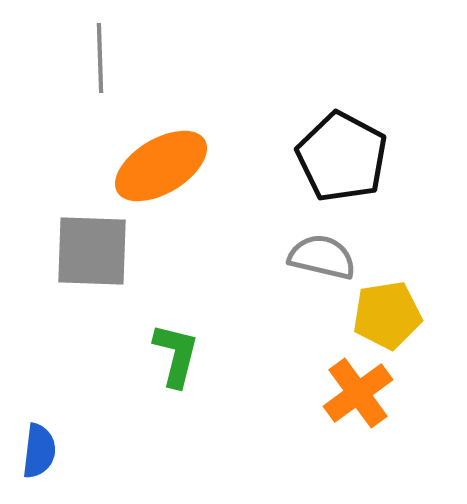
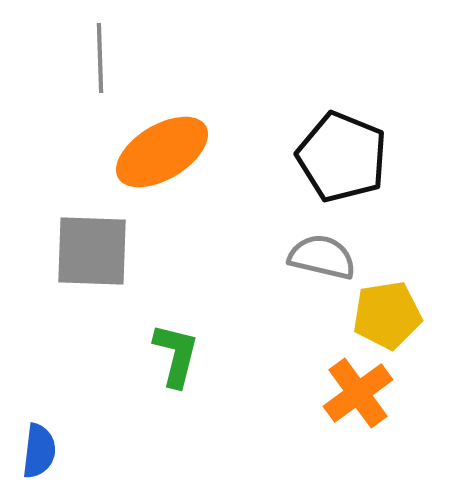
black pentagon: rotated 6 degrees counterclockwise
orange ellipse: moved 1 px right, 14 px up
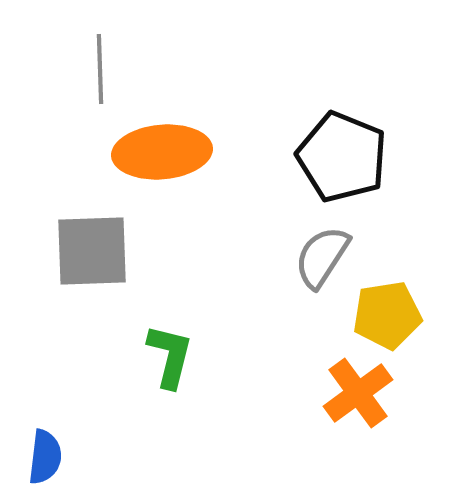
gray line: moved 11 px down
orange ellipse: rotated 26 degrees clockwise
gray square: rotated 4 degrees counterclockwise
gray semicircle: rotated 70 degrees counterclockwise
green L-shape: moved 6 px left, 1 px down
blue semicircle: moved 6 px right, 6 px down
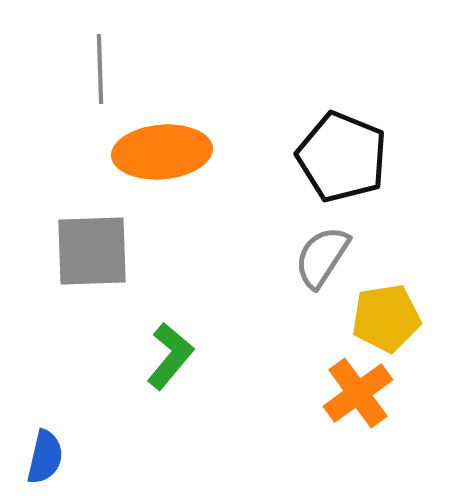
yellow pentagon: moved 1 px left, 3 px down
green L-shape: rotated 26 degrees clockwise
blue semicircle: rotated 6 degrees clockwise
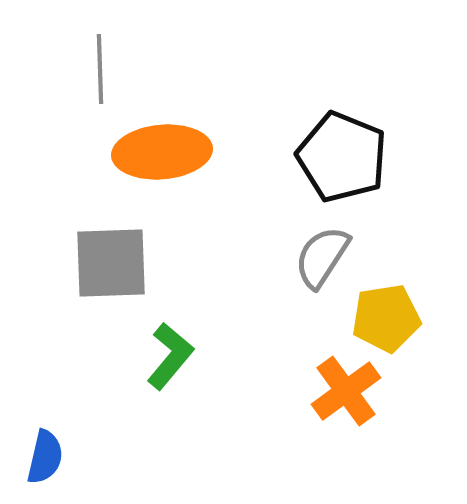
gray square: moved 19 px right, 12 px down
orange cross: moved 12 px left, 2 px up
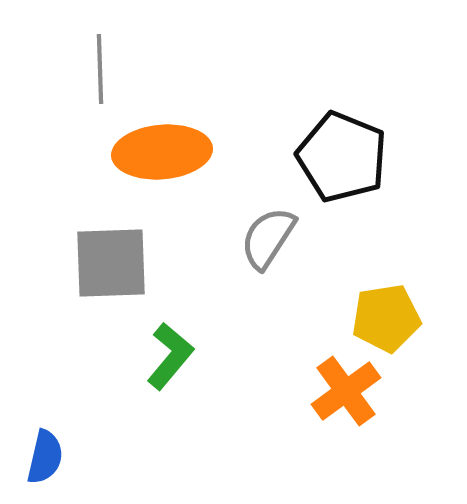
gray semicircle: moved 54 px left, 19 px up
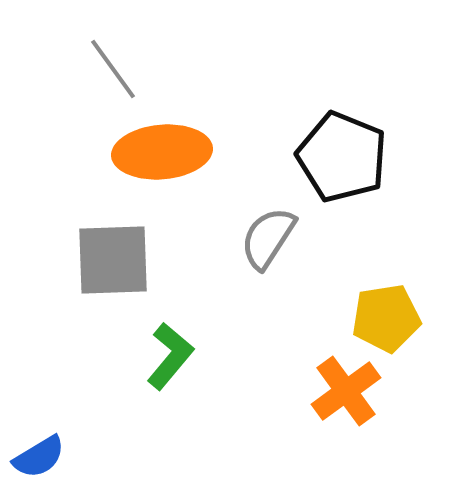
gray line: moved 13 px right; rotated 34 degrees counterclockwise
gray square: moved 2 px right, 3 px up
blue semicircle: moved 6 px left; rotated 46 degrees clockwise
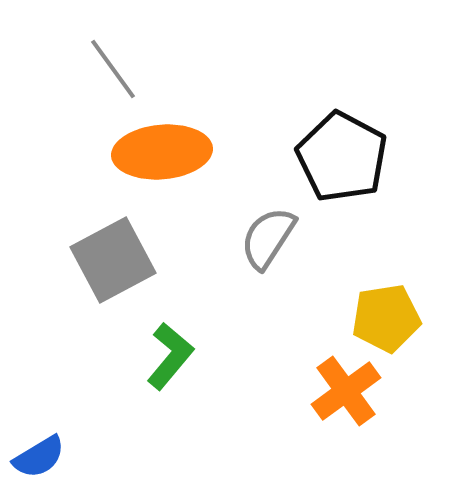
black pentagon: rotated 6 degrees clockwise
gray square: rotated 26 degrees counterclockwise
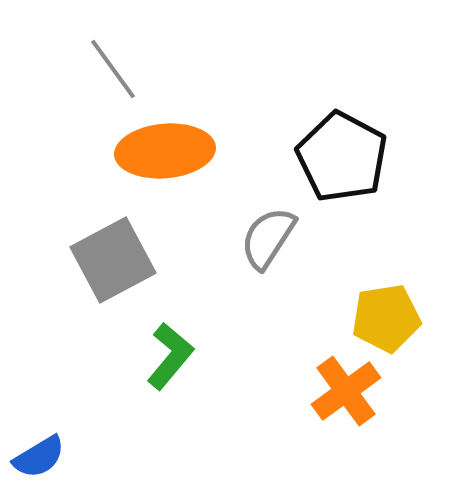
orange ellipse: moved 3 px right, 1 px up
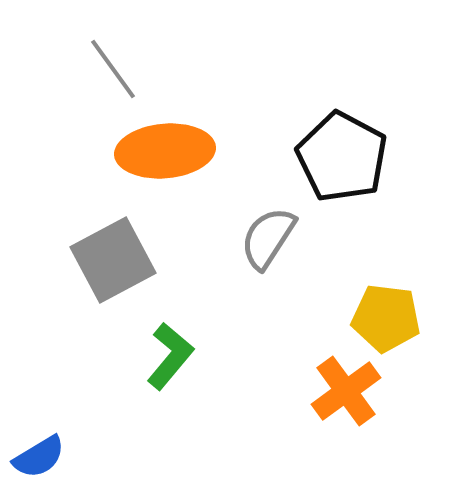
yellow pentagon: rotated 16 degrees clockwise
